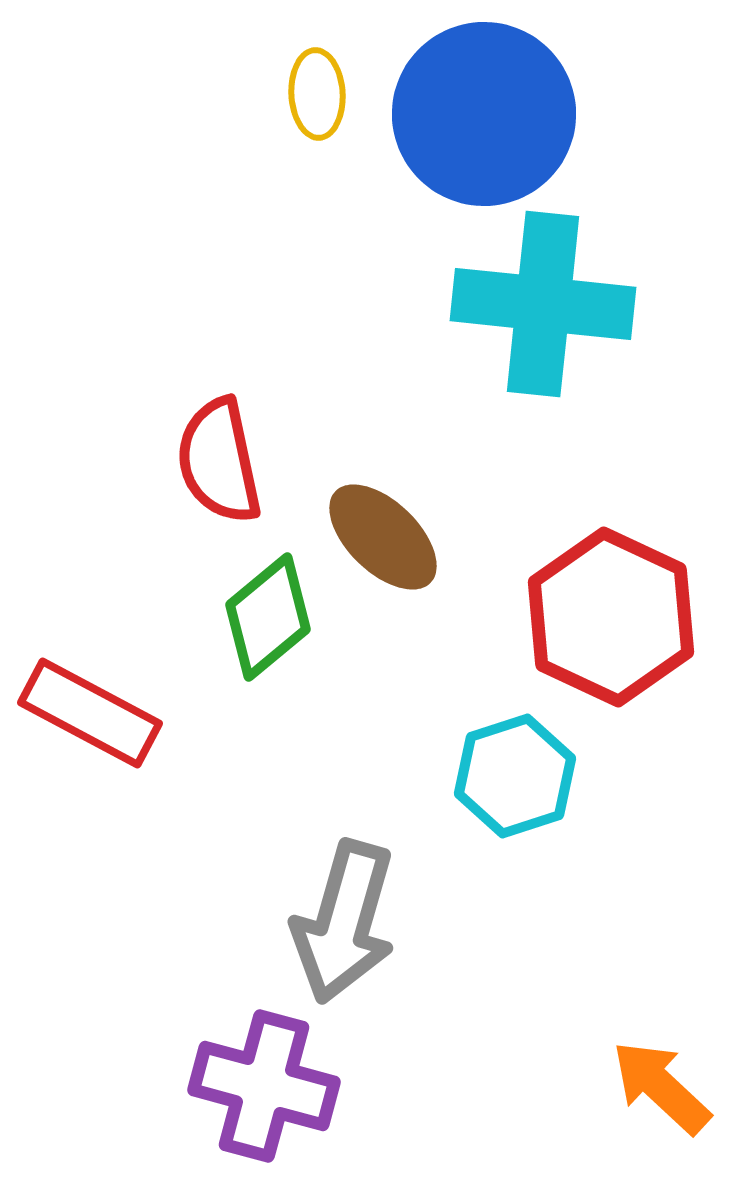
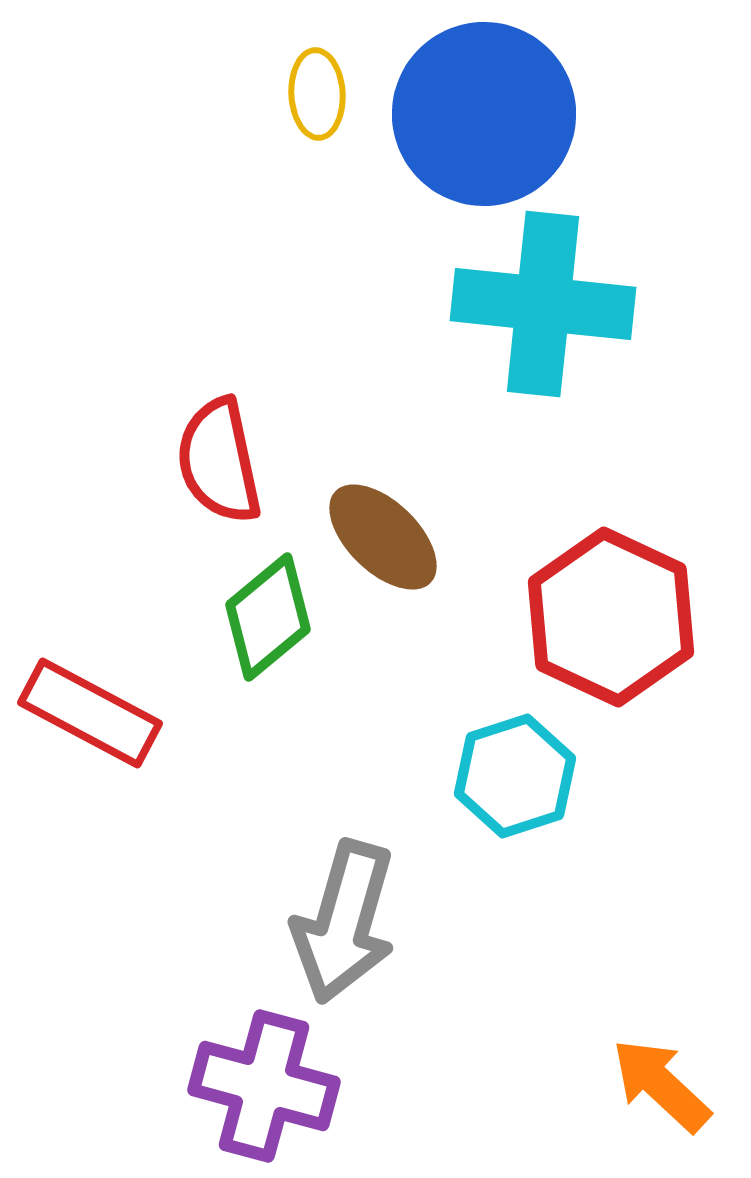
orange arrow: moved 2 px up
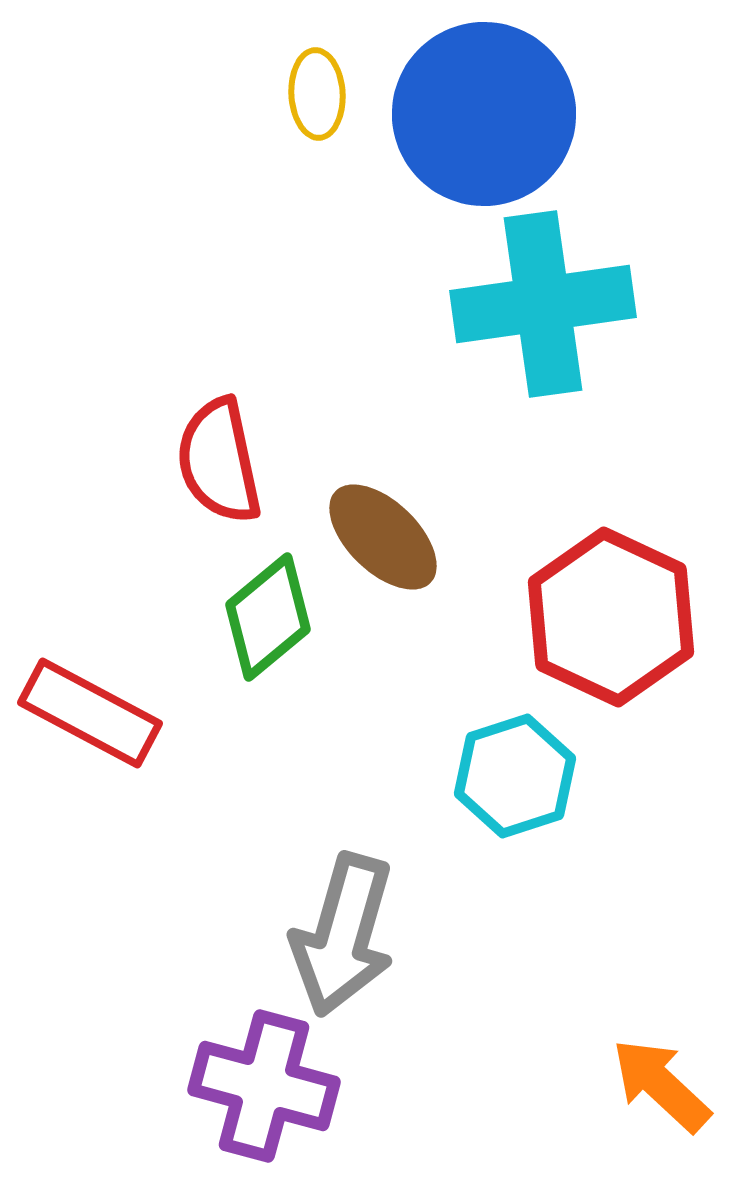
cyan cross: rotated 14 degrees counterclockwise
gray arrow: moved 1 px left, 13 px down
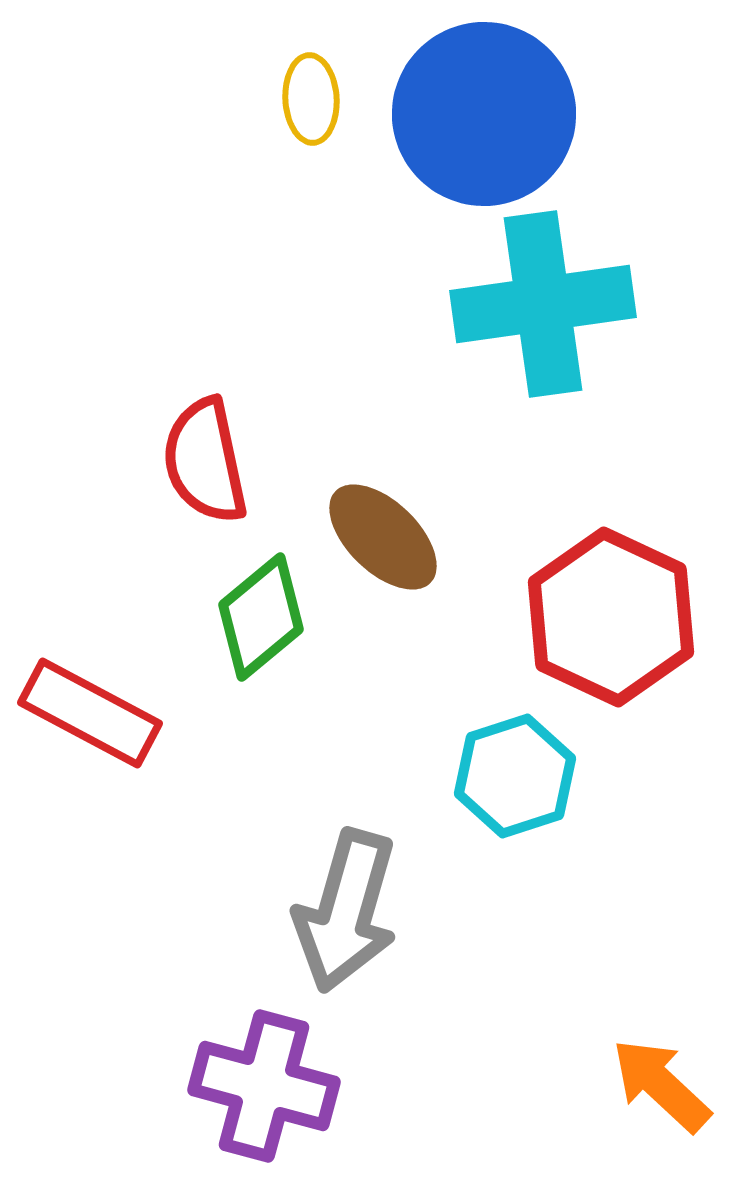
yellow ellipse: moved 6 px left, 5 px down
red semicircle: moved 14 px left
green diamond: moved 7 px left
gray arrow: moved 3 px right, 24 px up
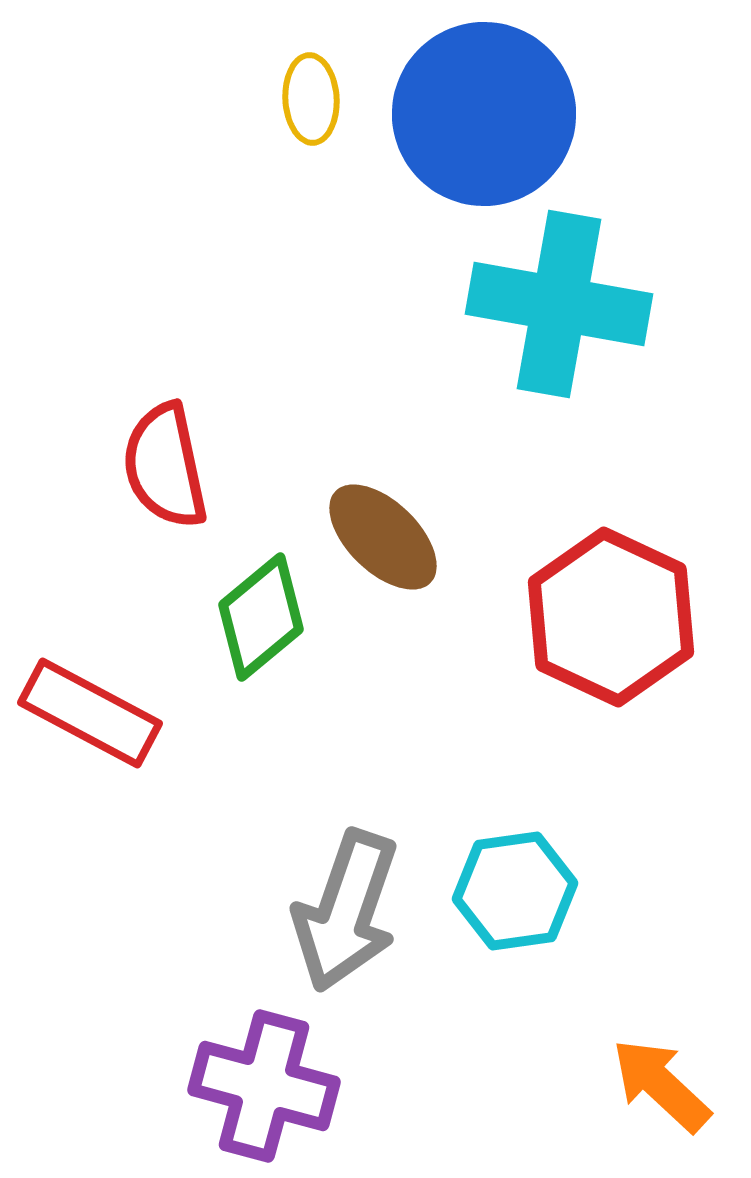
cyan cross: moved 16 px right; rotated 18 degrees clockwise
red semicircle: moved 40 px left, 5 px down
cyan hexagon: moved 115 px down; rotated 10 degrees clockwise
gray arrow: rotated 3 degrees clockwise
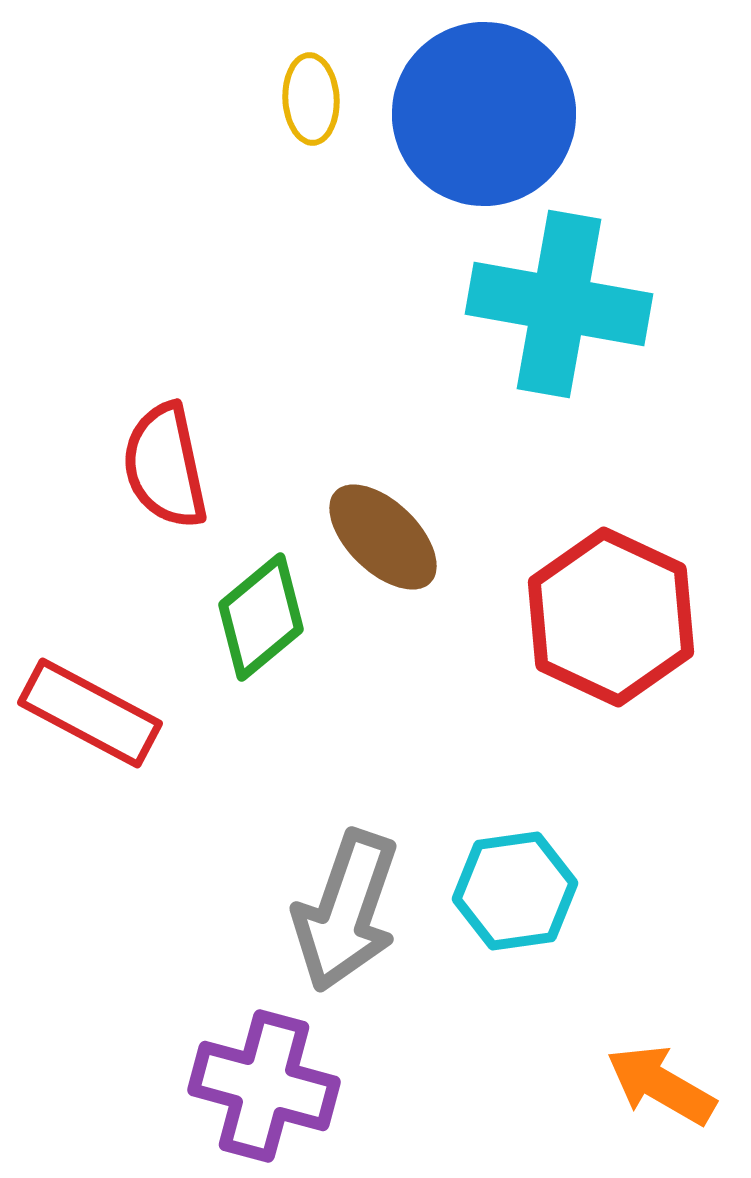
orange arrow: rotated 13 degrees counterclockwise
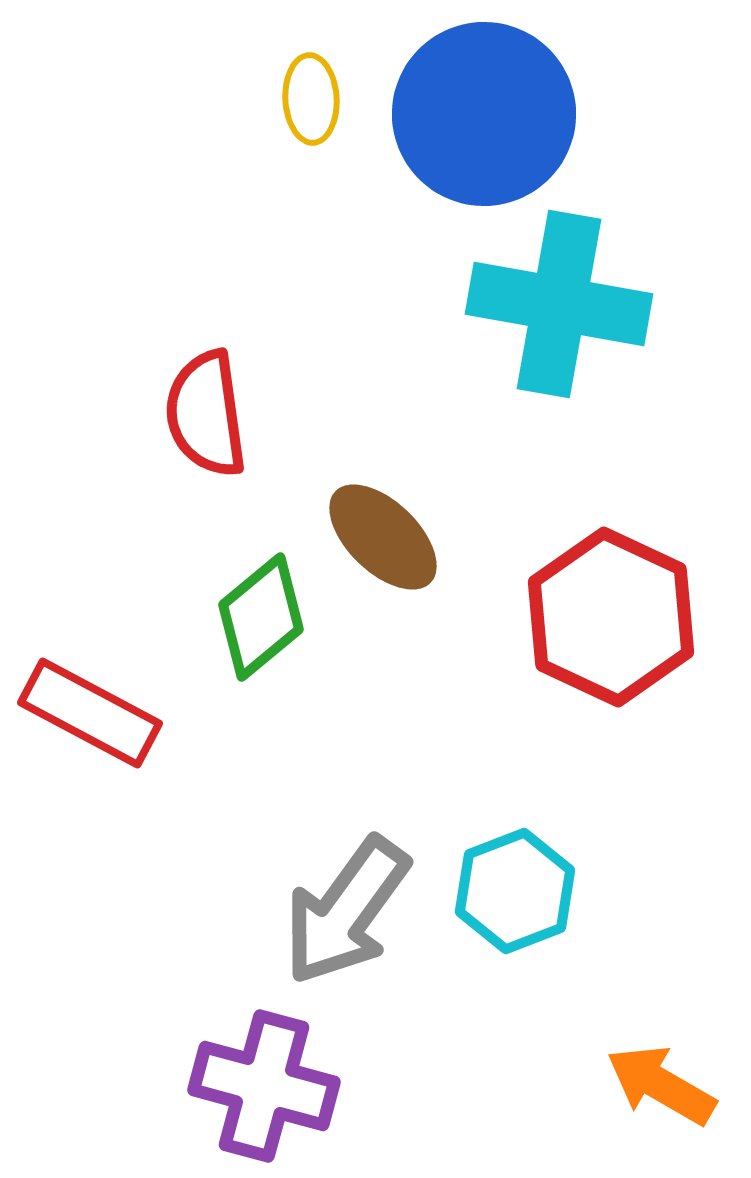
red semicircle: moved 41 px right, 52 px up; rotated 4 degrees clockwise
cyan hexagon: rotated 13 degrees counterclockwise
gray arrow: rotated 17 degrees clockwise
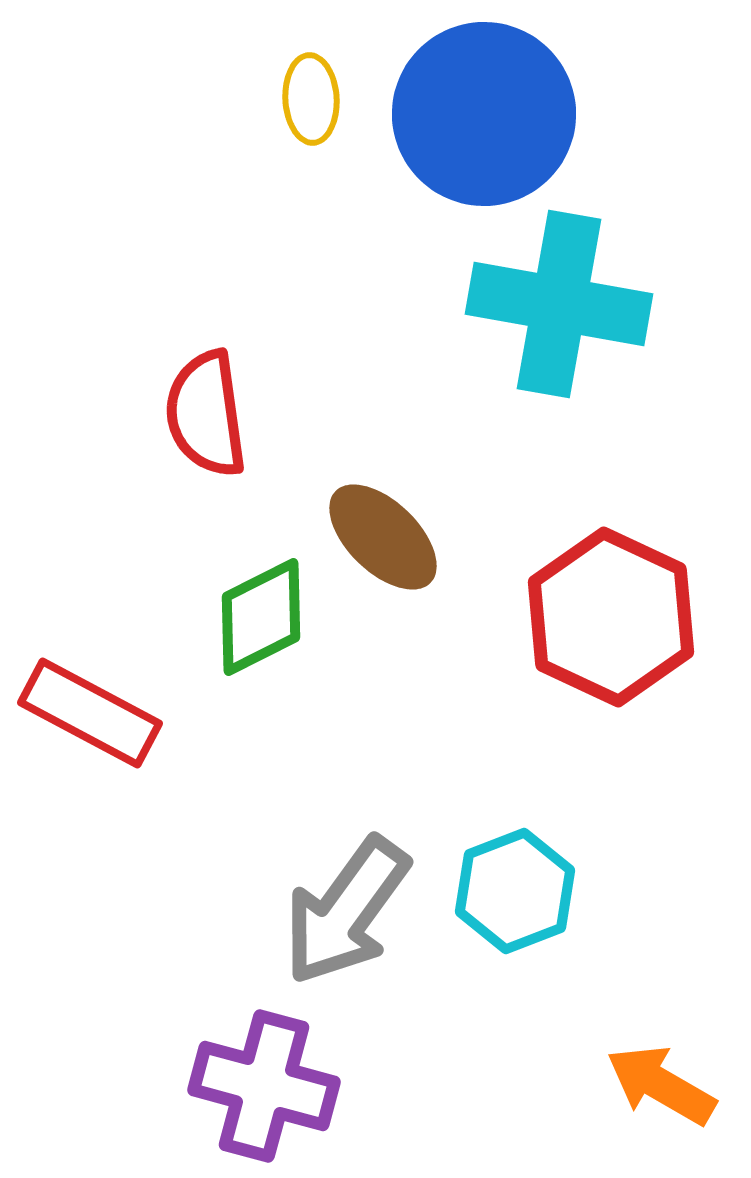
green diamond: rotated 13 degrees clockwise
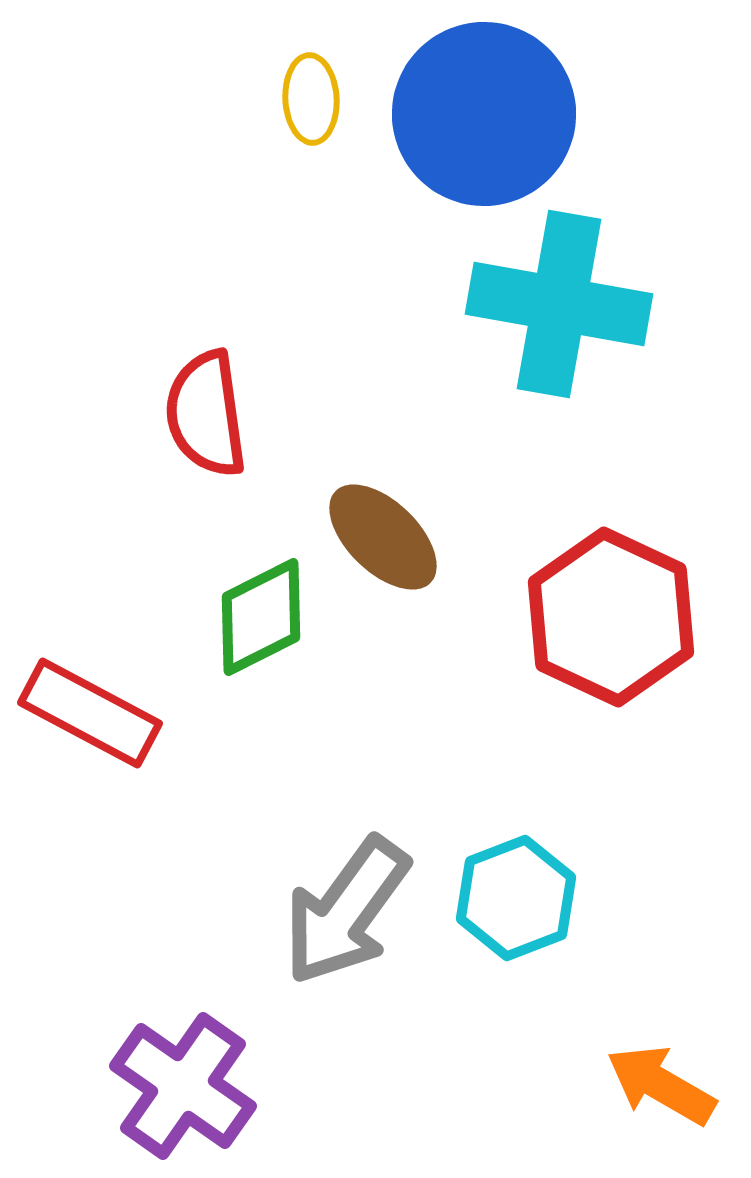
cyan hexagon: moved 1 px right, 7 px down
purple cross: moved 81 px left; rotated 20 degrees clockwise
